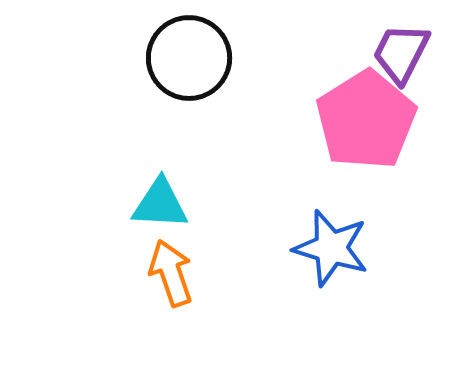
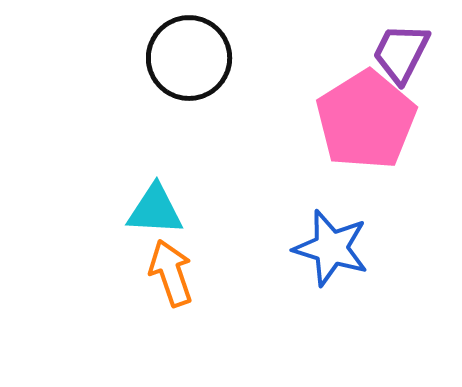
cyan triangle: moved 5 px left, 6 px down
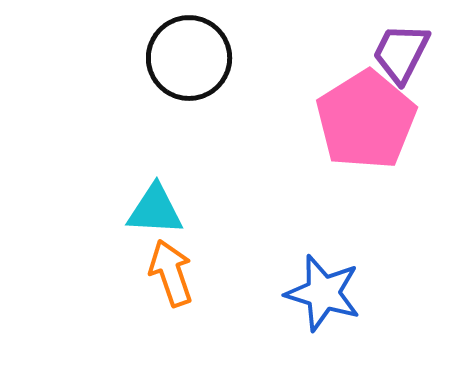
blue star: moved 8 px left, 45 px down
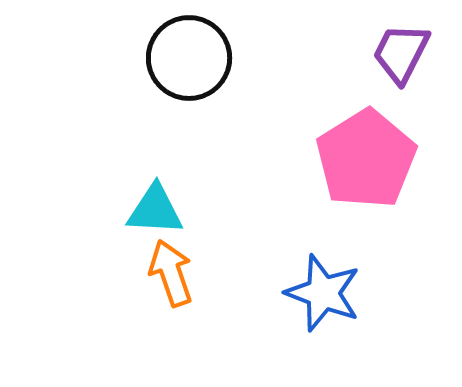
pink pentagon: moved 39 px down
blue star: rotated 4 degrees clockwise
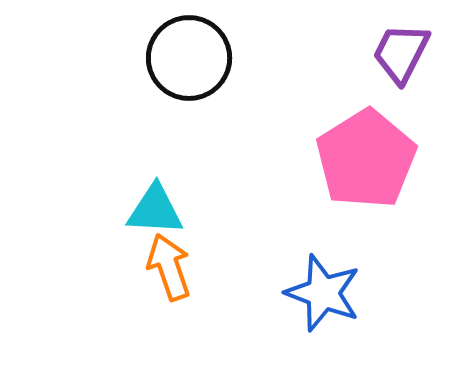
orange arrow: moved 2 px left, 6 px up
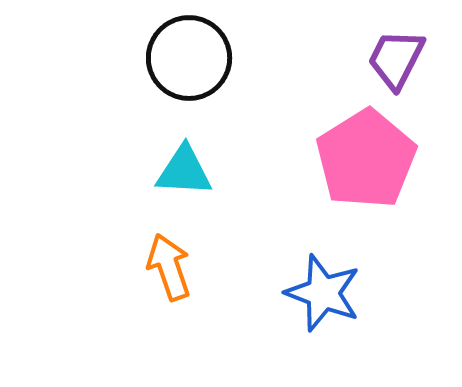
purple trapezoid: moved 5 px left, 6 px down
cyan triangle: moved 29 px right, 39 px up
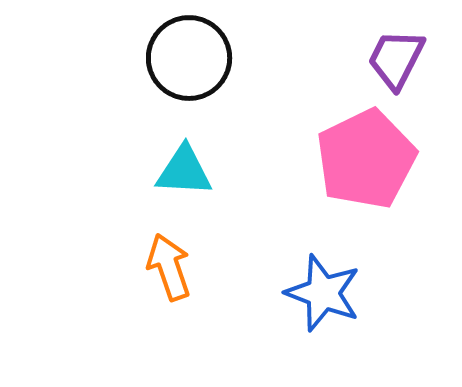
pink pentagon: rotated 6 degrees clockwise
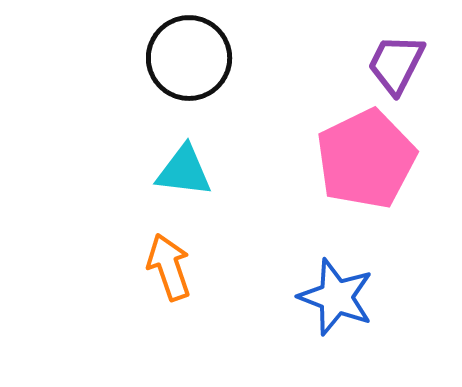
purple trapezoid: moved 5 px down
cyan triangle: rotated 4 degrees clockwise
blue star: moved 13 px right, 4 px down
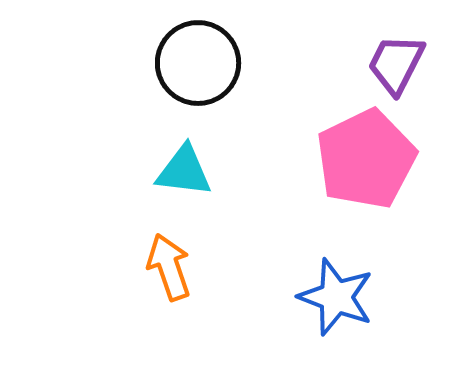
black circle: moved 9 px right, 5 px down
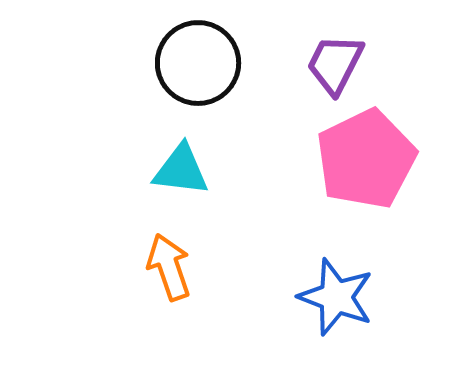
purple trapezoid: moved 61 px left
cyan triangle: moved 3 px left, 1 px up
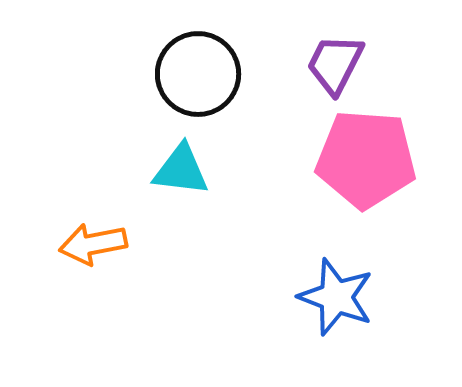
black circle: moved 11 px down
pink pentagon: rotated 30 degrees clockwise
orange arrow: moved 76 px left, 23 px up; rotated 82 degrees counterclockwise
